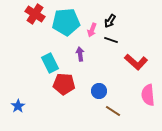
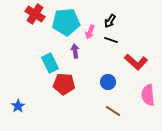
pink arrow: moved 2 px left, 2 px down
purple arrow: moved 5 px left, 3 px up
blue circle: moved 9 px right, 9 px up
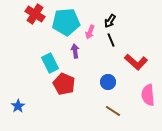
black line: rotated 48 degrees clockwise
red pentagon: rotated 20 degrees clockwise
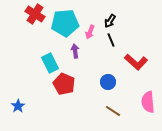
cyan pentagon: moved 1 px left, 1 px down
pink semicircle: moved 7 px down
